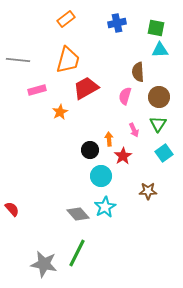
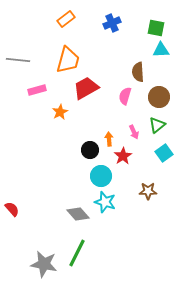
blue cross: moved 5 px left; rotated 12 degrees counterclockwise
cyan triangle: moved 1 px right
green triangle: moved 1 px left, 1 px down; rotated 18 degrees clockwise
pink arrow: moved 2 px down
cyan star: moved 5 px up; rotated 25 degrees counterclockwise
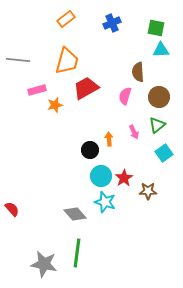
orange trapezoid: moved 1 px left, 1 px down
orange star: moved 5 px left, 7 px up; rotated 14 degrees clockwise
red star: moved 1 px right, 22 px down
gray diamond: moved 3 px left
green line: rotated 20 degrees counterclockwise
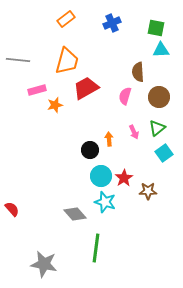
green triangle: moved 3 px down
green line: moved 19 px right, 5 px up
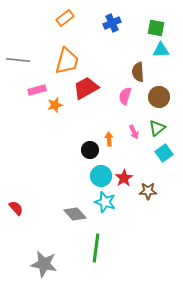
orange rectangle: moved 1 px left, 1 px up
red semicircle: moved 4 px right, 1 px up
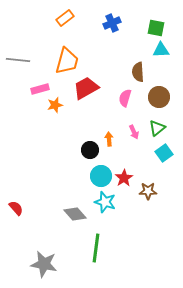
pink rectangle: moved 3 px right, 1 px up
pink semicircle: moved 2 px down
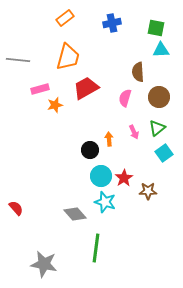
blue cross: rotated 12 degrees clockwise
orange trapezoid: moved 1 px right, 4 px up
